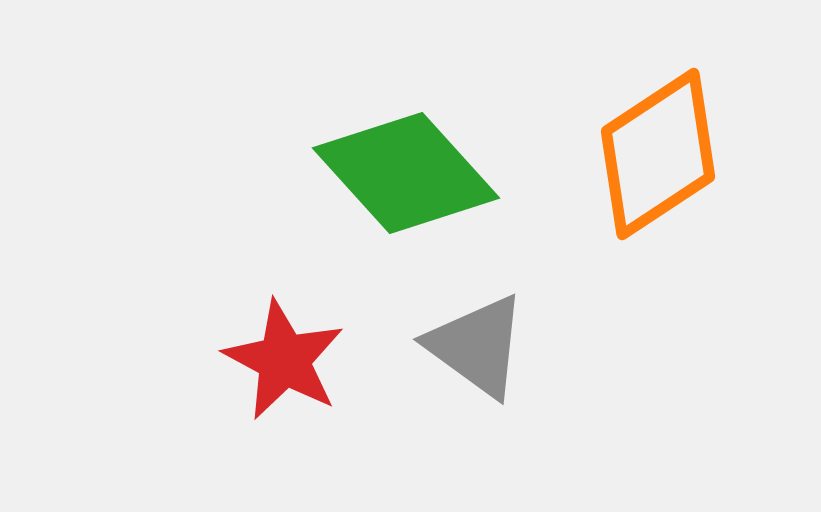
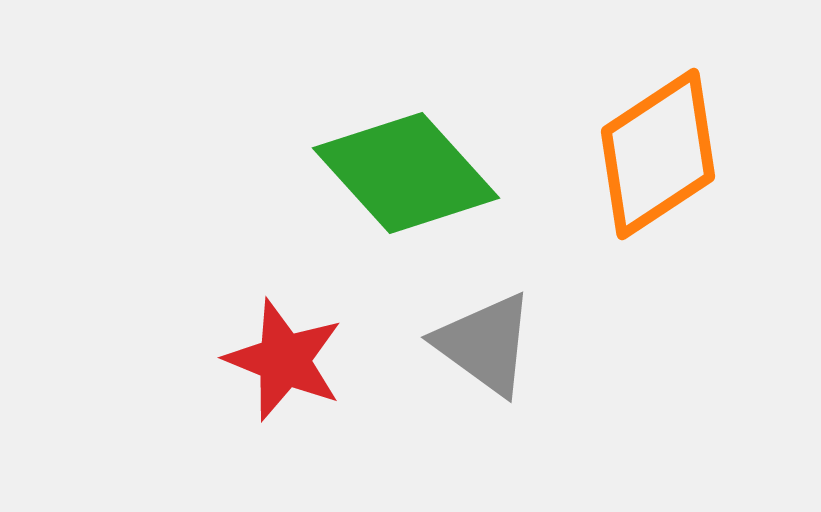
gray triangle: moved 8 px right, 2 px up
red star: rotated 6 degrees counterclockwise
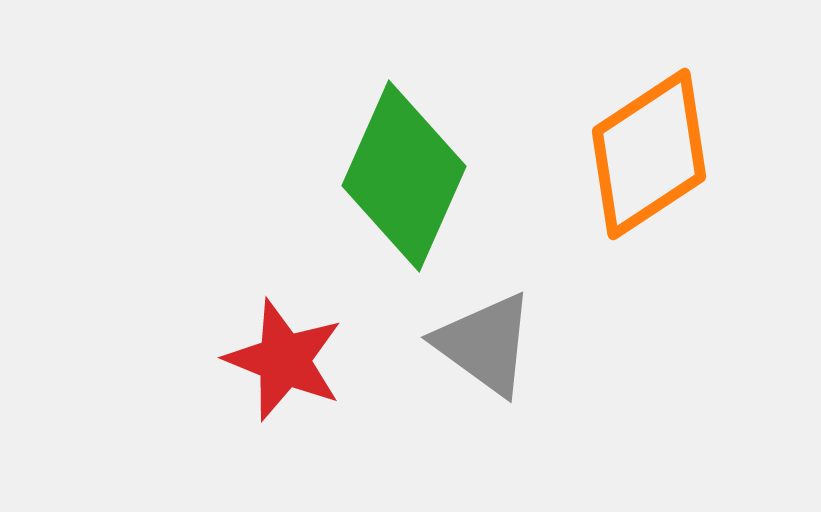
orange diamond: moved 9 px left
green diamond: moved 2 px left, 3 px down; rotated 66 degrees clockwise
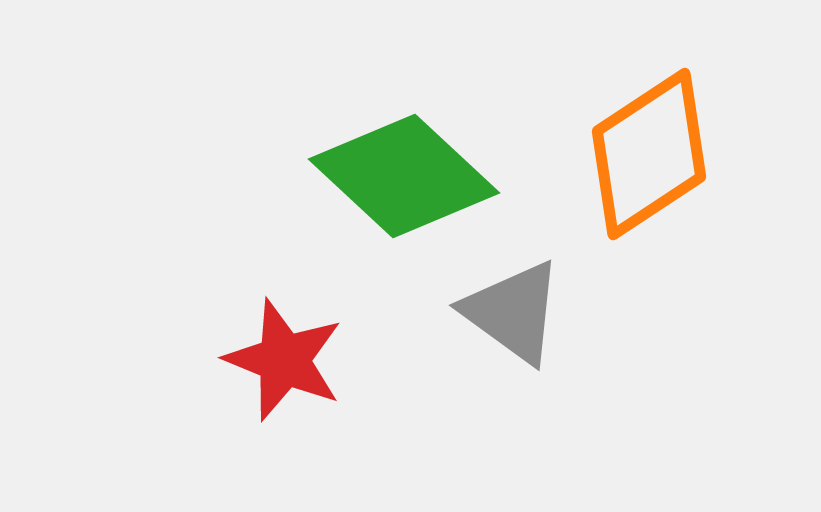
green diamond: rotated 71 degrees counterclockwise
gray triangle: moved 28 px right, 32 px up
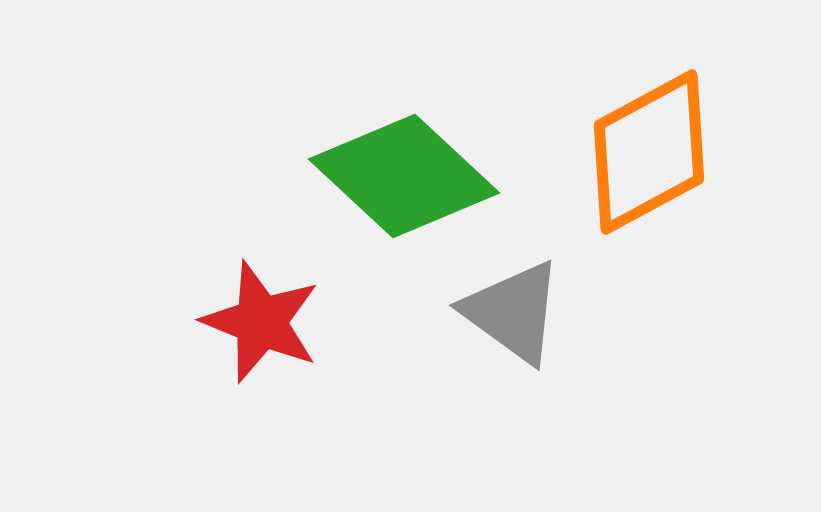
orange diamond: moved 2 px up; rotated 5 degrees clockwise
red star: moved 23 px left, 38 px up
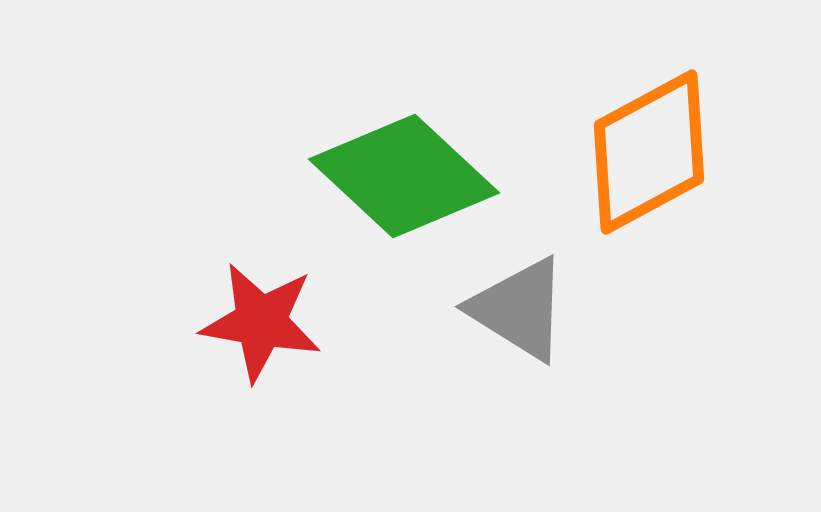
gray triangle: moved 6 px right, 3 px up; rotated 4 degrees counterclockwise
red star: rotated 12 degrees counterclockwise
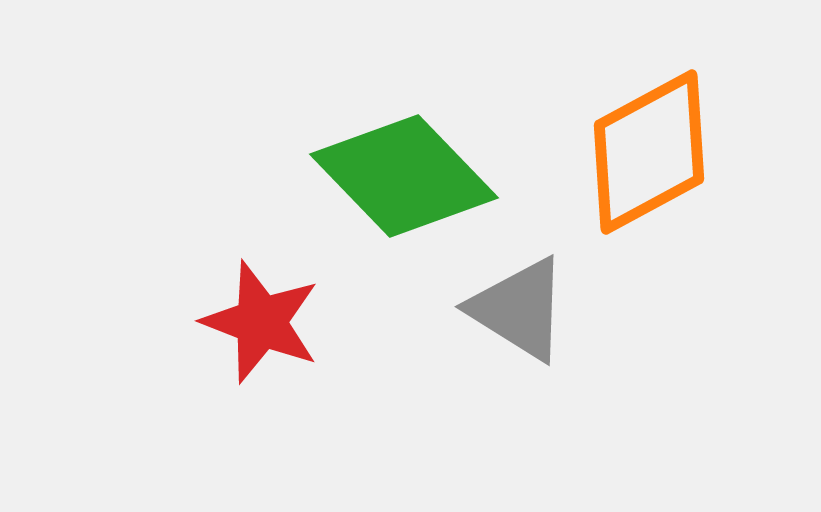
green diamond: rotated 3 degrees clockwise
red star: rotated 11 degrees clockwise
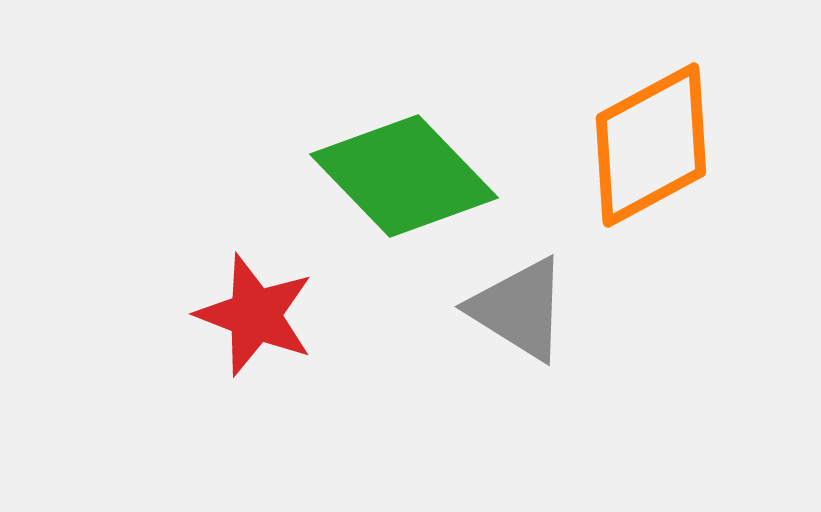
orange diamond: moved 2 px right, 7 px up
red star: moved 6 px left, 7 px up
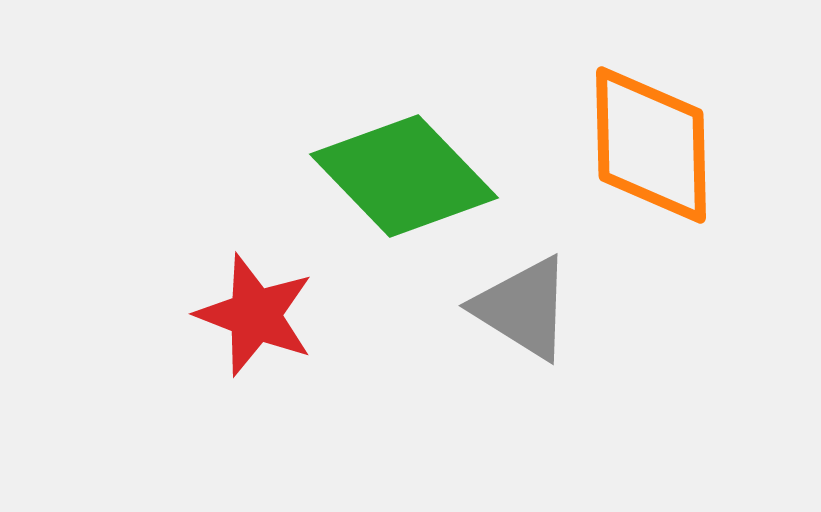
orange diamond: rotated 63 degrees counterclockwise
gray triangle: moved 4 px right, 1 px up
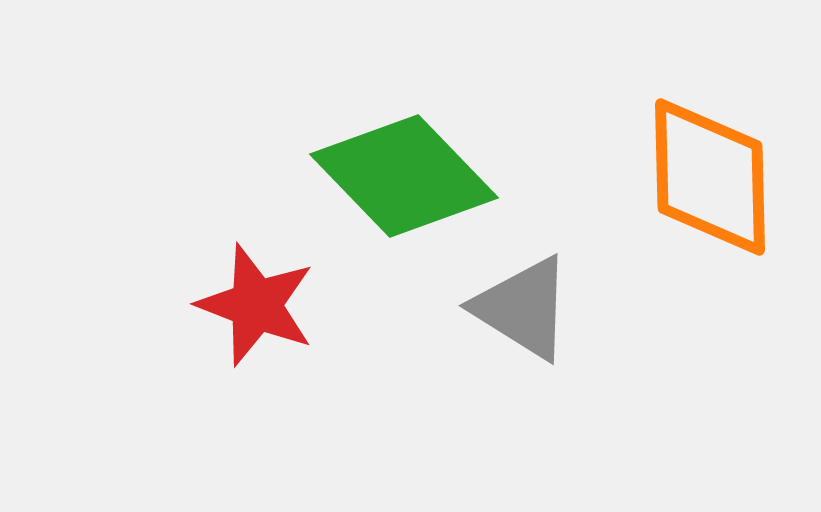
orange diamond: moved 59 px right, 32 px down
red star: moved 1 px right, 10 px up
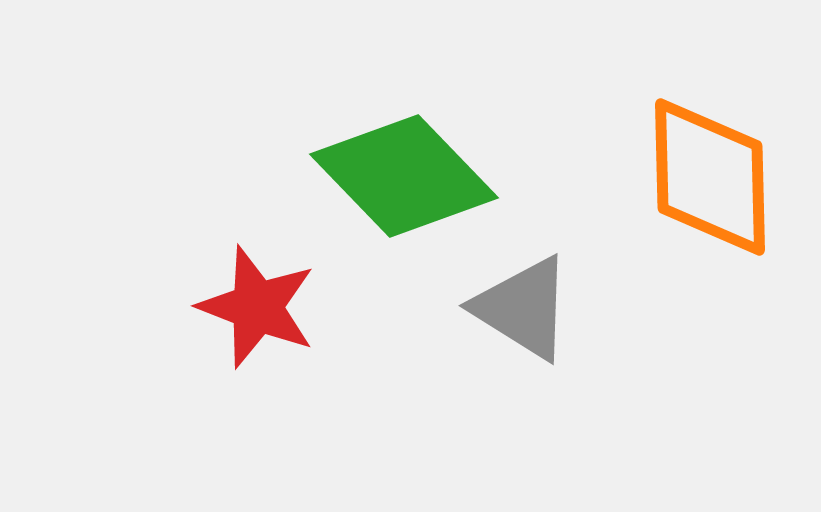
red star: moved 1 px right, 2 px down
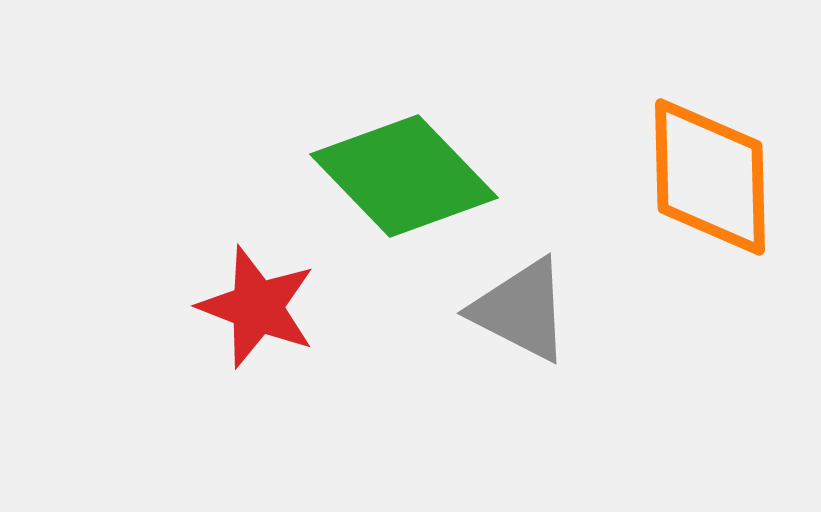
gray triangle: moved 2 px left, 2 px down; rotated 5 degrees counterclockwise
